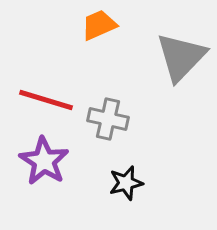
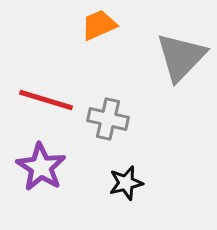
purple star: moved 3 px left, 6 px down
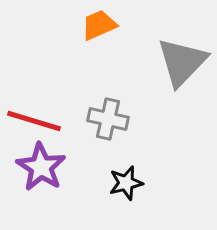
gray triangle: moved 1 px right, 5 px down
red line: moved 12 px left, 21 px down
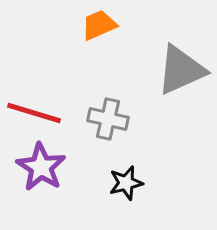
gray triangle: moved 1 px left, 8 px down; rotated 22 degrees clockwise
red line: moved 8 px up
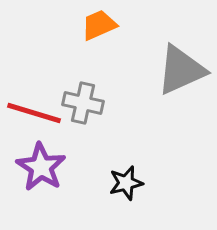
gray cross: moved 25 px left, 16 px up
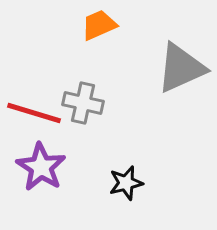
gray triangle: moved 2 px up
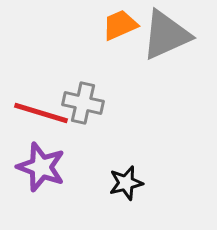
orange trapezoid: moved 21 px right
gray triangle: moved 15 px left, 33 px up
red line: moved 7 px right
purple star: rotated 12 degrees counterclockwise
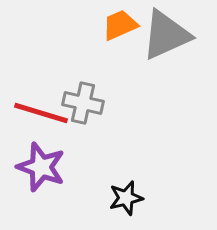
black star: moved 15 px down
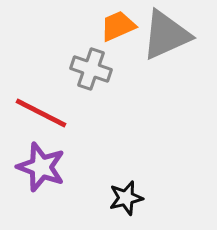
orange trapezoid: moved 2 px left, 1 px down
gray cross: moved 8 px right, 34 px up; rotated 6 degrees clockwise
red line: rotated 10 degrees clockwise
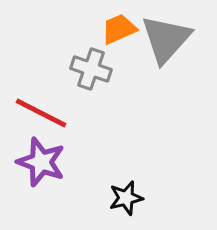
orange trapezoid: moved 1 px right, 3 px down
gray triangle: moved 4 px down; rotated 24 degrees counterclockwise
purple star: moved 5 px up
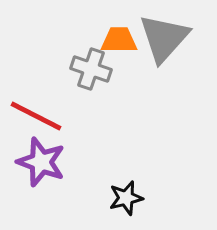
orange trapezoid: moved 11 px down; rotated 24 degrees clockwise
gray triangle: moved 2 px left, 1 px up
red line: moved 5 px left, 3 px down
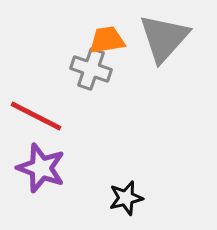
orange trapezoid: moved 12 px left; rotated 9 degrees counterclockwise
purple star: moved 6 px down
